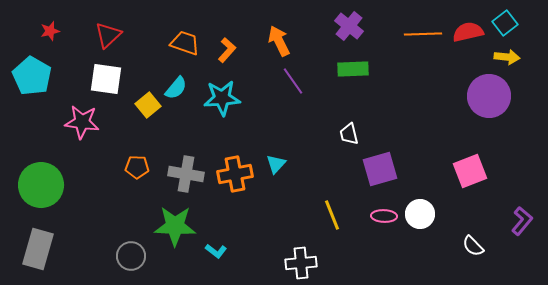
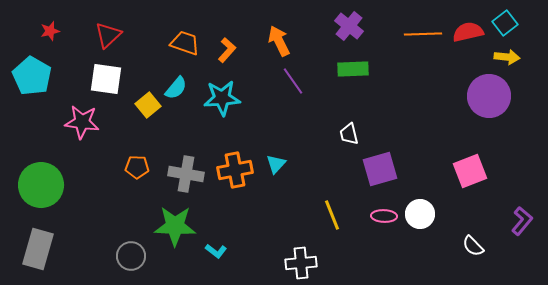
orange cross: moved 4 px up
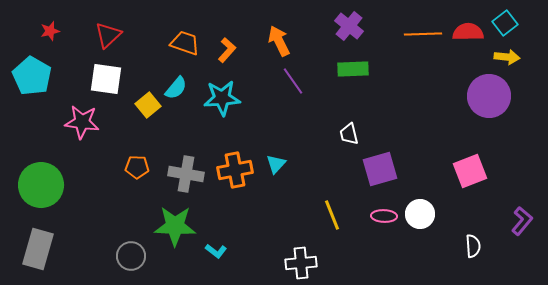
red semicircle: rotated 12 degrees clockwise
white semicircle: rotated 140 degrees counterclockwise
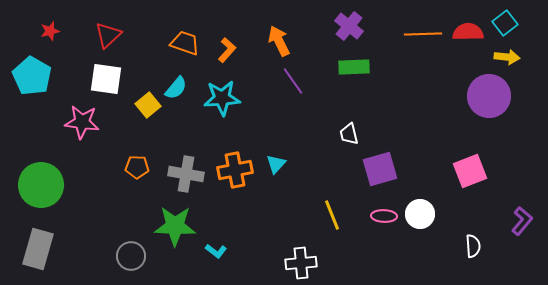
green rectangle: moved 1 px right, 2 px up
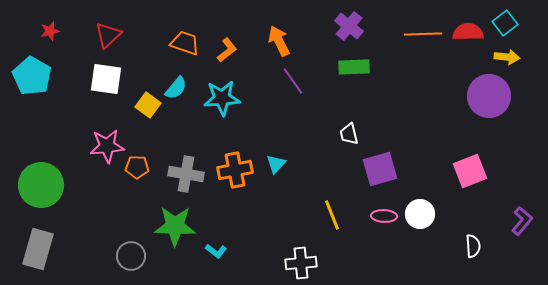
orange L-shape: rotated 10 degrees clockwise
yellow square: rotated 15 degrees counterclockwise
pink star: moved 25 px right, 24 px down; rotated 12 degrees counterclockwise
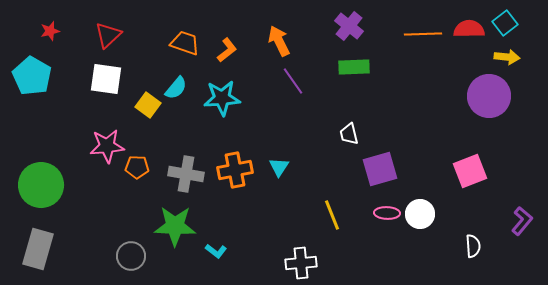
red semicircle: moved 1 px right, 3 px up
cyan triangle: moved 3 px right, 3 px down; rotated 10 degrees counterclockwise
pink ellipse: moved 3 px right, 3 px up
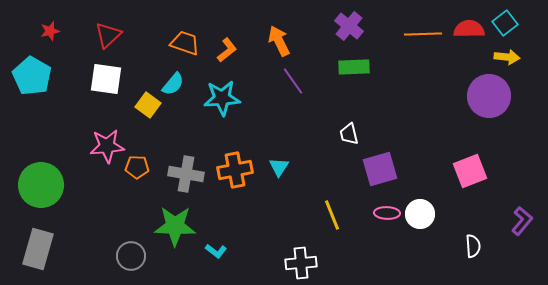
cyan semicircle: moved 3 px left, 4 px up
